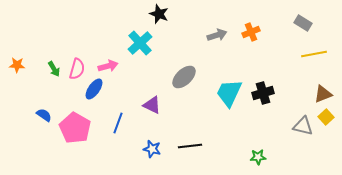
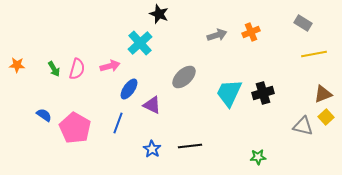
pink arrow: moved 2 px right
blue ellipse: moved 35 px right
blue star: rotated 18 degrees clockwise
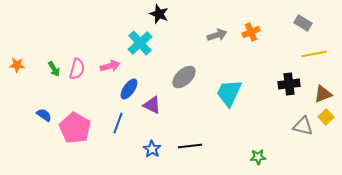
black cross: moved 26 px right, 9 px up; rotated 10 degrees clockwise
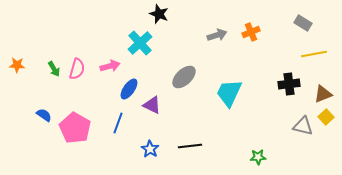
blue star: moved 2 px left
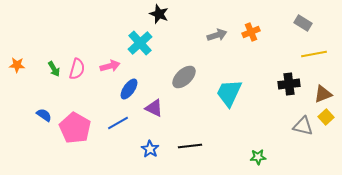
purple triangle: moved 2 px right, 3 px down
blue line: rotated 40 degrees clockwise
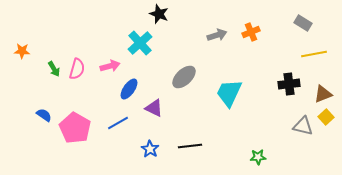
orange star: moved 5 px right, 14 px up
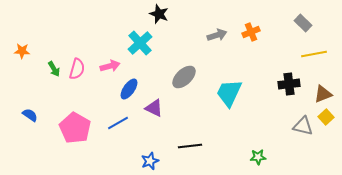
gray rectangle: rotated 12 degrees clockwise
blue semicircle: moved 14 px left
blue star: moved 12 px down; rotated 18 degrees clockwise
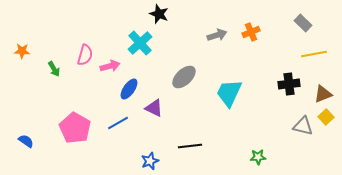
pink semicircle: moved 8 px right, 14 px up
blue semicircle: moved 4 px left, 26 px down
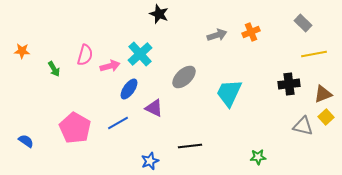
cyan cross: moved 11 px down
